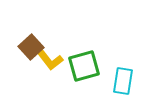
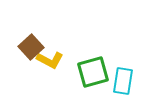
yellow L-shape: rotated 24 degrees counterclockwise
green square: moved 9 px right, 6 px down
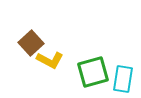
brown square: moved 4 px up
cyan rectangle: moved 2 px up
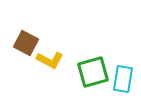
brown square: moved 5 px left; rotated 20 degrees counterclockwise
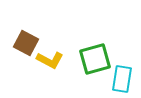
green square: moved 2 px right, 13 px up
cyan rectangle: moved 1 px left
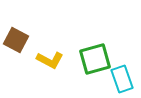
brown square: moved 10 px left, 3 px up
cyan rectangle: rotated 28 degrees counterclockwise
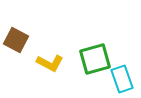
yellow L-shape: moved 3 px down
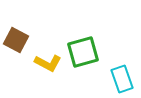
green square: moved 12 px left, 7 px up
yellow L-shape: moved 2 px left
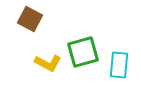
brown square: moved 14 px right, 21 px up
cyan rectangle: moved 3 px left, 14 px up; rotated 24 degrees clockwise
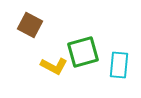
brown square: moved 6 px down
yellow L-shape: moved 6 px right, 3 px down
